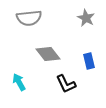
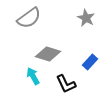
gray semicircle: rotated 30 degrees counterclockwise
gray diamond: rotated 35 degrees counterclockwise
blue rectangle: moved 1 px right, 1 px down; rotated 56 degrees clockwise
cyan arrow: moved 14 px right, 6 px up
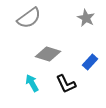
cyan arrow: moved 1 px left, 7 px down
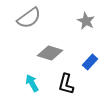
gray star: moved 3 px down
gray diamond: moved 2 px right, 1 px up
black L-shape: rotated 40 degrees clockwise
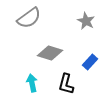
cyan arrow: rotated 18 degrees clockwise
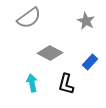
gray diamond: rotated 10 degrees clockwise
